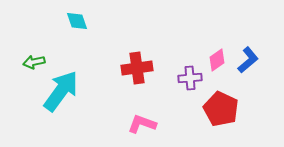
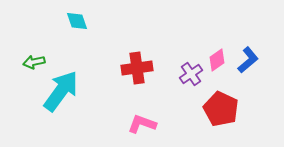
purple cross: moved 1 px right, 4 px up; rotated 30 degrees counterclockwise
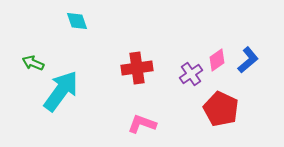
green arrow: moved 1 px left, 1 px down; rotated 35 degrees clockwise
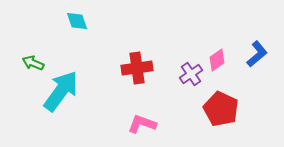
blue L-shape: moved 9 px right, 6 px up
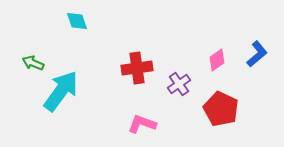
purple cross: moved 12 px left, 10 px down
